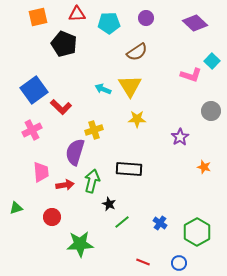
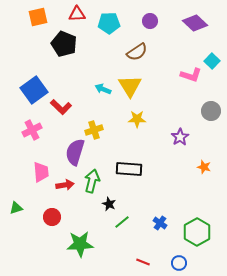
purple circle: moved 4 px right, 3 px down
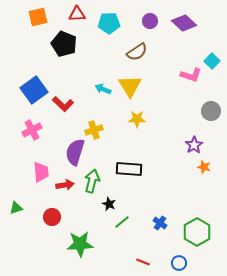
purple diamond: moved 11 px left
red L-shape: moved 2 px right, 3 px up
purple star: moved 14 px right, 8 px down
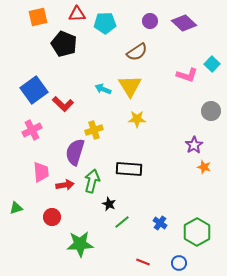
cyan pentagon: moved 4 px left
cyan square: moved 3 px down
pink L-shape: moved 4 px left
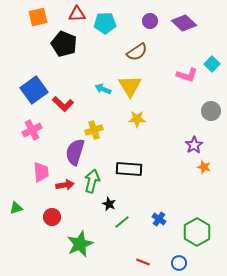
blue cross: moved 1 px left, 4 px up
green star: rotated 20 degrees counterclockwise
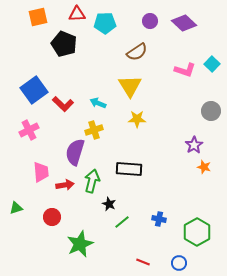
pink L-shape: moved 2 px left, 5 px up
cyan arrow: moved 5 px left, 14 px down
pink cross: moved 3 px left
blue cross: rotated 24 degrees counterclockwise
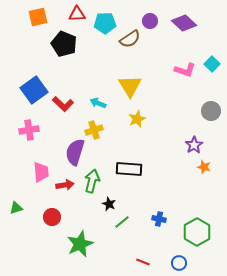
brown semicircle: moved 7 px left, 13 px up
yellow star: rotated 24 degrees counterclockwise
pink cross: rotated 18 degrees clockwise
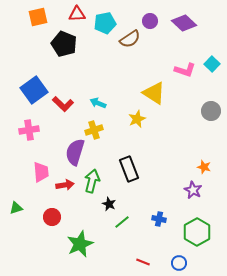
cyan pentagon: rotated 10 degrees counterclockwise
yellow triangle: moved 24 px right, 7 px down; rotated 25 degrees counterclockwise
purple star: moved 1 px left, 45 px down; rotated 12 degrees counterclockwise
black rectangle: rotated 65 degrees clockwise
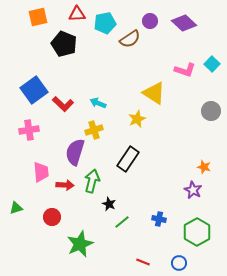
black rectangle: moved 1 px left, 10 px up; rotated 55 degrees clockwise
red arrow: rotated 12 degrees clockwise
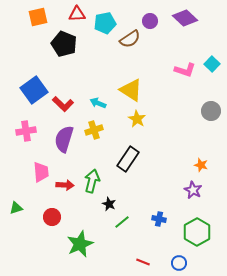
purple diamond: moved 1 px right, 5 px up
yellow triangle: moved 23 px left, 3 px up
yellow star: rotated 18 degrees counterclockwise
pink cross: moved 3 px left, 1 px down
purple semicircle: moved 11 px left, 13 px up
orange star: moved 3 px left, 2 px up
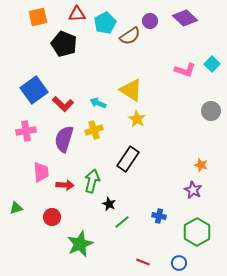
cyan pentagon: rotated 15 degrees counterclockwise
brown semicircle: moved 3 px up
blue cross: moved 3 px up
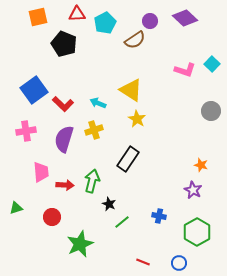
brown semicircle: moved 5 px right, 4 px down
